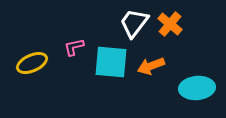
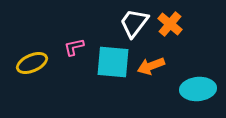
cyan square: moved 2 px right
cyan ellipse: moved 1 px right, 1 px down
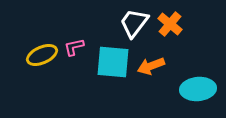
yellow ellipse: moved 10 px right, 8 px up
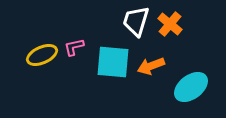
white trapezoid: moved 2 px right, 2 px up; rotated 20 degrees counterclockwise
cyan ellipse: moved 7 px left, 2 px up; rotated 32 degrees counterclockwise
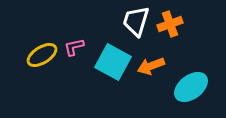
orange cross: rotated 30 degrees clockwise
yellow ellipse: rotated 8 degrees counterclockwise
cyan square: rotated 24 degrees clockwise
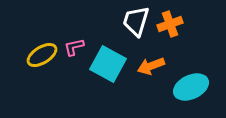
cyan square: moved 5 px left, 2 px down
cyan ellipse: rotated 12 degrees clockwise
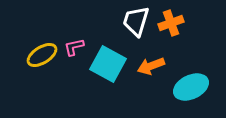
orange cross: moved 1 px right, 1 px up
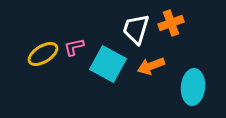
white trapezoid: moved 8 px down
yellow ellipse: moved 1 px right, 1 px up
cyan ellipse: moved 2 px right; rotated 60 degrees counterclockwise
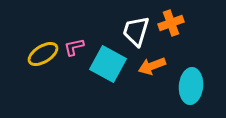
white trapezoid: moved 2 px down
orange arrow: moved 1 px right
cyan ellipse: moved 2 px left, 1 px up
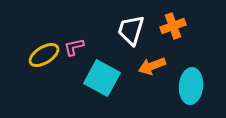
orange cross: moved 2 px right, 3 px down
white trapezoid: moved 5 px left, 1 px up
yellow ellipse: moved 1 px right, 1 px down
cyan square: moved 6 px left, 14 px down
